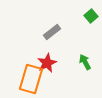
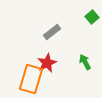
green square: moved 1 px right, 1 px down
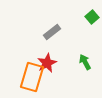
orange rectangle: moved 1 px right, 2 px up
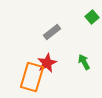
green arrow: moved 1 px left
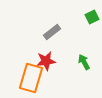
green square: rotated 16 degrees clockwise
red star: moved 1 px left, 2 px up; rotated 18 degrees clockwise
orange rectangle: moved 1 px left, 1 px down
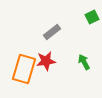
orange rectangle: moved 7 px left, 9 px up
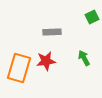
gray rectangle: rotated 36 degrees clockwise
green arrow: moved 4 px up
orange rectangle: moved 5 px left, 1 px up
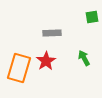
green square: rotated 16 degrees clockwise
gray rectangle: moved 1 px down
red star: rotated 24 degrees counterclockwise
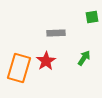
gray rectangle: moved 4 px right
green arrow: rotated 63 degrees clockwise
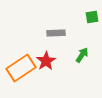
green arrow: moved 2 px left, 3 px up
orange rectangle: moved 2 px right; rotated 40 degrees clockwise
